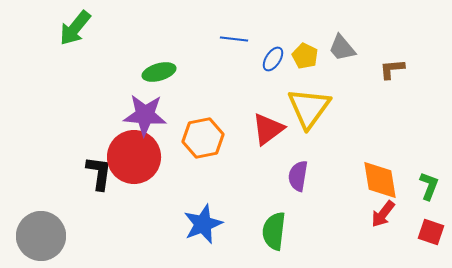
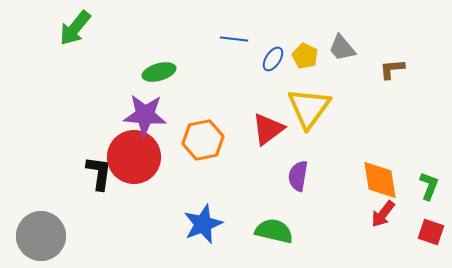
orange hexagon: moved 2 px down
green semicircle: rotated 96 degrees clockwise
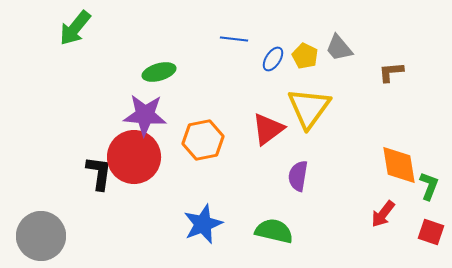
gray trapezoid: moved 3 px left
brown L-shape: moved 1 px left, 3 px down
orange diamond: moved 19 px right, 15 px up
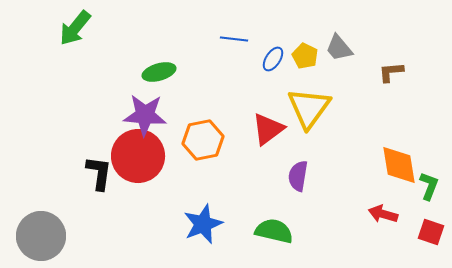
red circle: moved 4 px right, 1 px up
red arrow: rotated 68 degrees clockwise
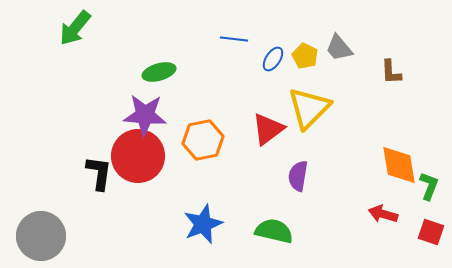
brown L-shape: rotated 88 degrees counterclockwise
yellow triangle: rotated 9 degrees clockwise
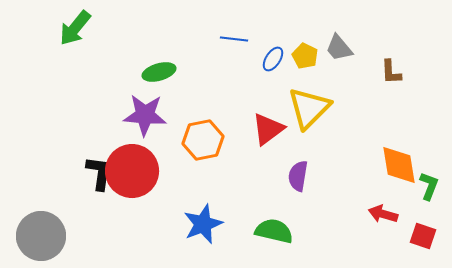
red circle: moved 6 px left, 15 px down
red square: moved 8 px left, 4 px down
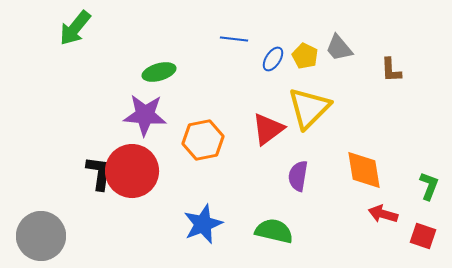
brown L-shape: moved 2 px up
orange diamond: moved 35 px left, 5 px down
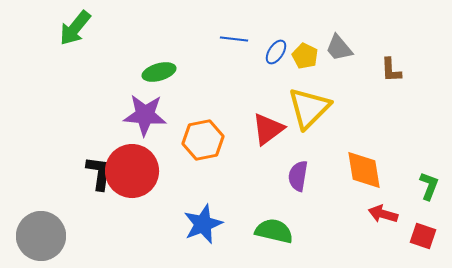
blue ellipse: moved 3 px right, 7 px up
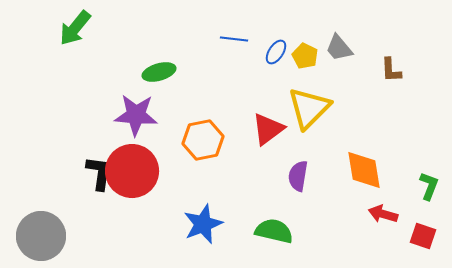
purple star: moved 9 px left
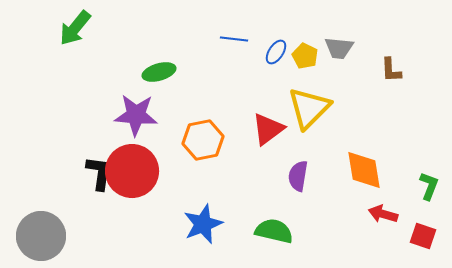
gray trapezoid: rotated 44 degrees counterclockwise
